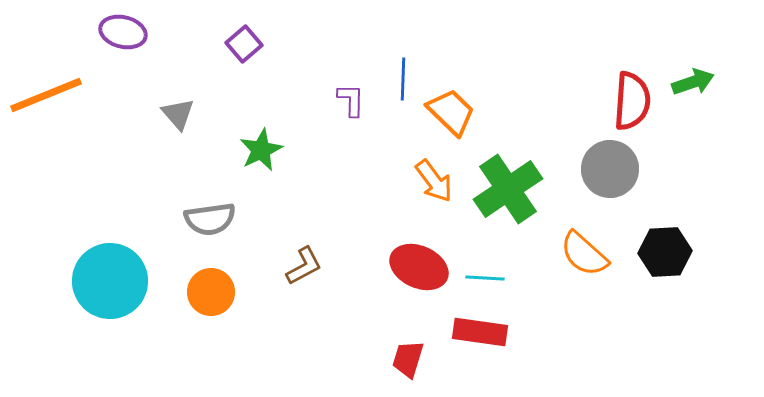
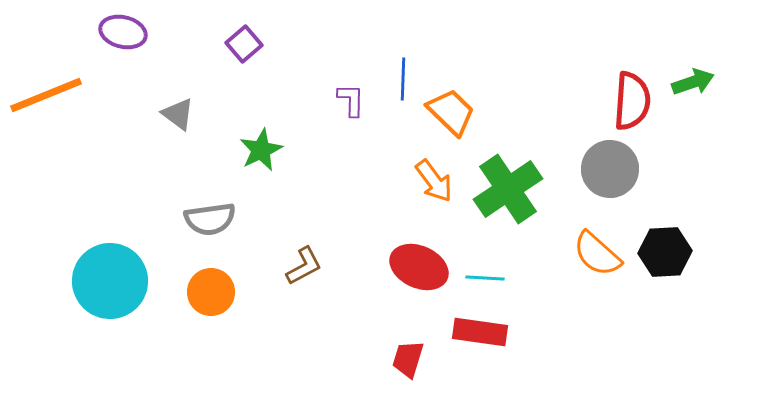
gray triangle: rotated 12 degrees counterclockwise
orange semicircle: moved 13 px right
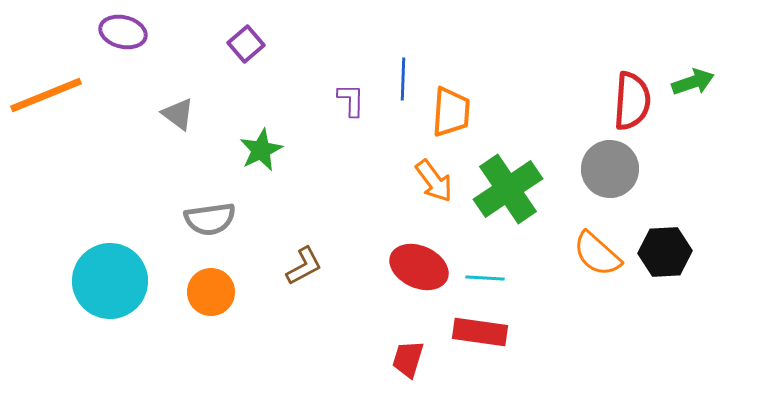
purple square: moved 2 px right
orange trapezoid: rotated 50 degrees clockwise
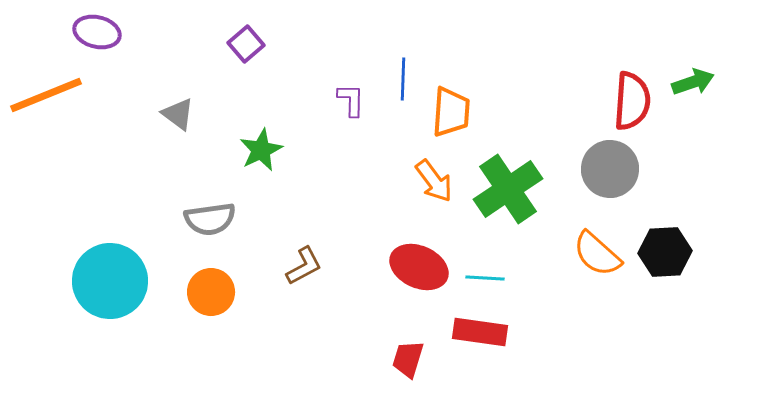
purple ellipse: moved 26 px left
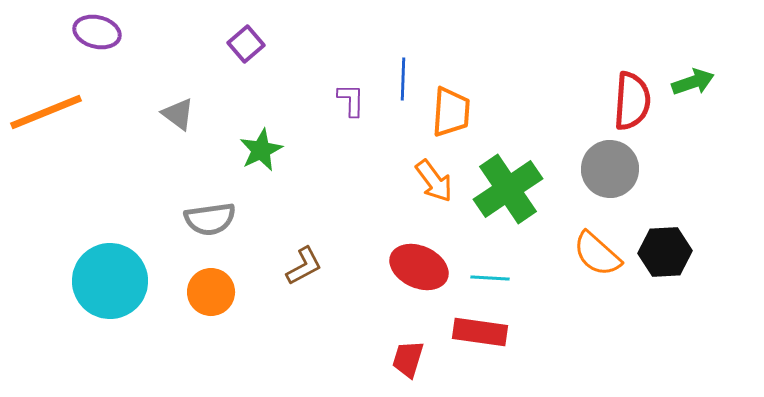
orange line: moved 17 px down
cyan line: moved 5 px right
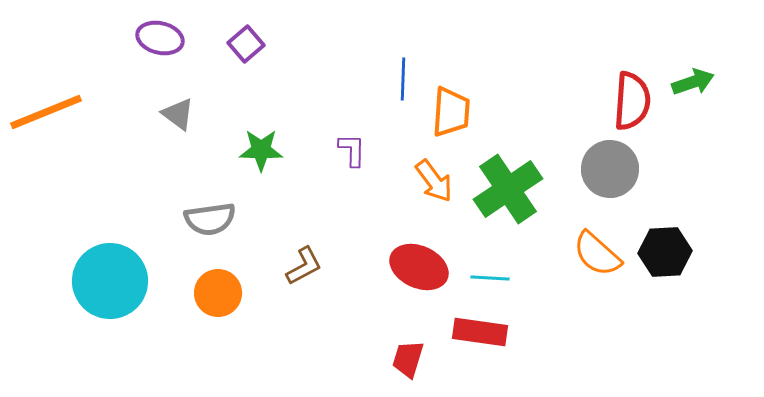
purple ellipse: moved 63 px right, 6 px down
purple L-shape: moved 1 px right, 50 px down
green star: rotated 27 degrees clockwise
orange circle: moved 7 px right, 1 px down
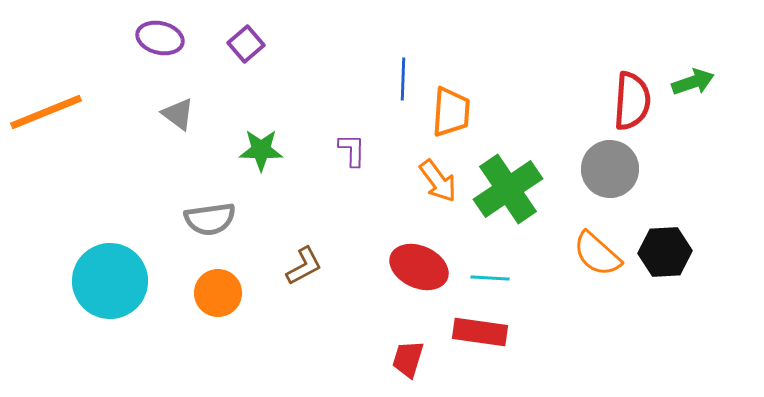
orange arrow: moved 4 px right
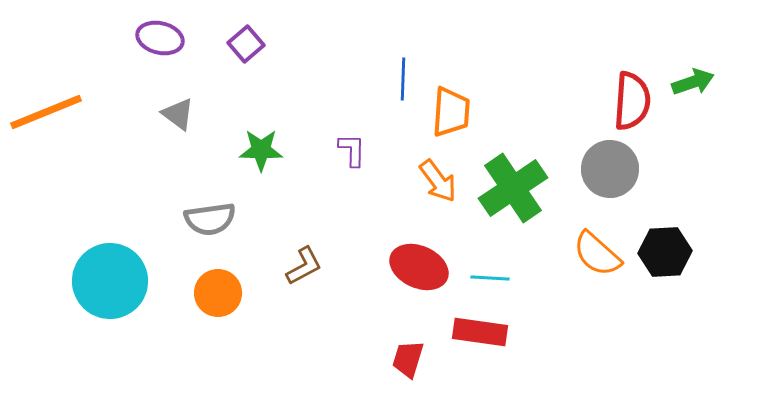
green cross: moved 5 px right, 1 px up
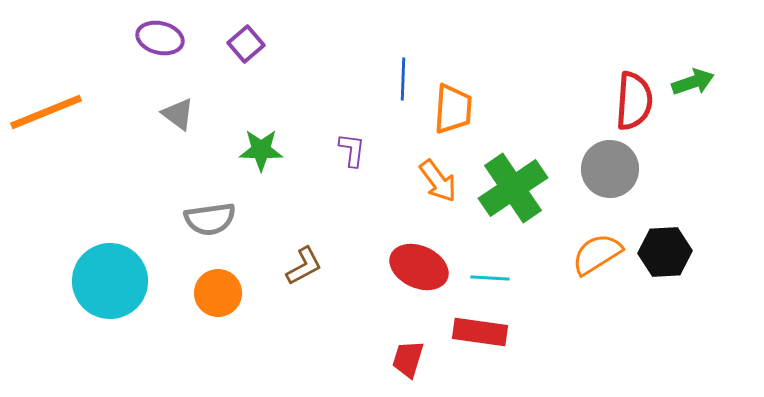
red semicircle: moved 2 px right
orange trapezoid: moved 2 px right, 3 px up
purple L-shape: rotated 6 degrees clockwise
orange semicircle: rotated 106 degrees clockwise
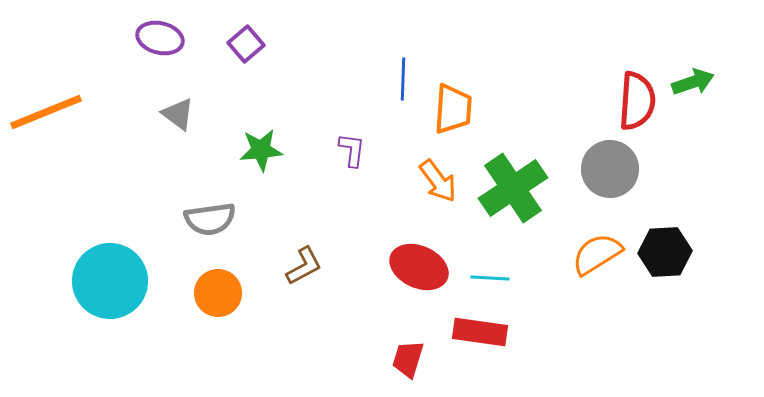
red semicircle: moved 3 px right
green star: rotated 6 degrees counterclockwise
